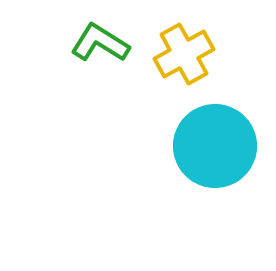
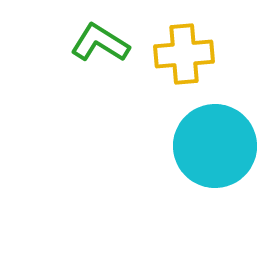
yellow cross: rotated 24 degrees clockwise
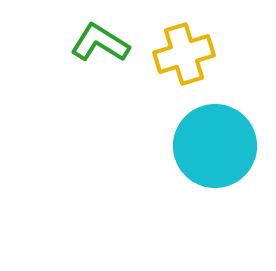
yellow cross: rotated 12 degrees counterclockwise
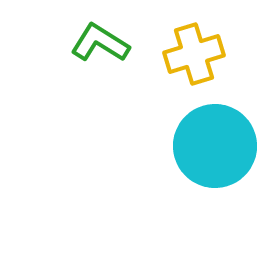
yellow cross: moved 10 px right
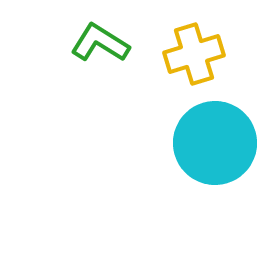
cyan circle: moved 3 px up
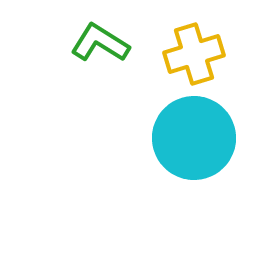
cyan circle: moved 21 px left, 5 px up
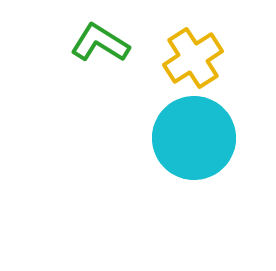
yellow cross: moved 1 px left, 4 px down; rotated 16 degrees counterclockwise
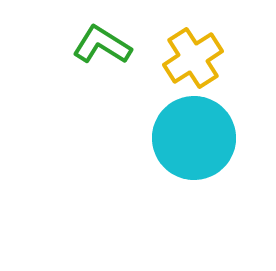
green L-shape: moved 2 px right, 2 px down
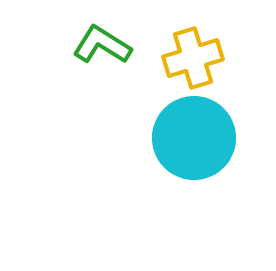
yellow cross: rotated 16 degrees clockwise
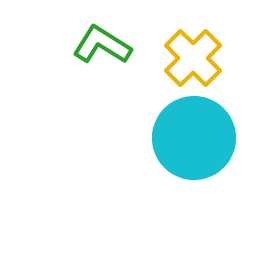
yellow cross: rotated 28 degrees counterclockwise
